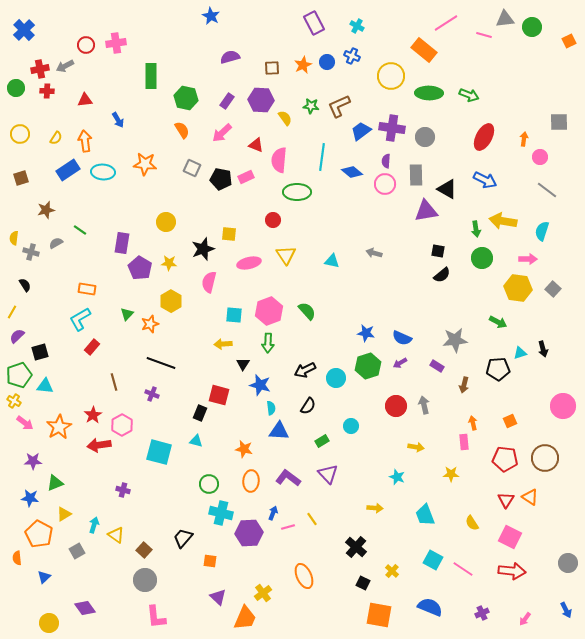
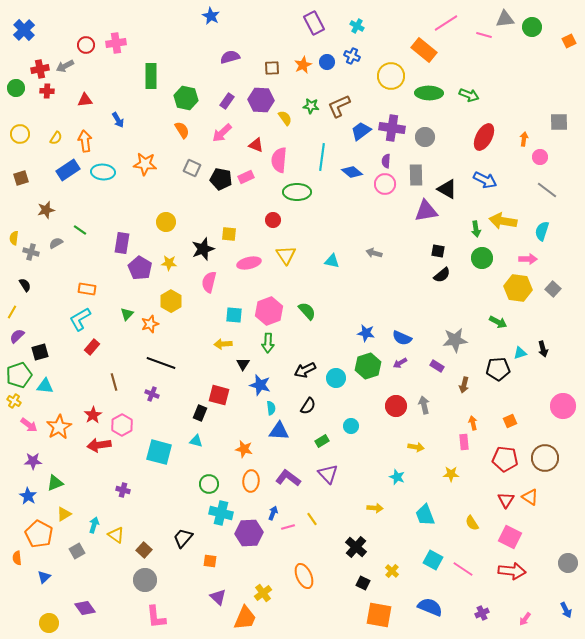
pink arrow at (25, 423): moved 4 px right, 2 px down
blue star at (30, 498): moved 2 px left, 2 px up; rotated 24 degrees clockwise
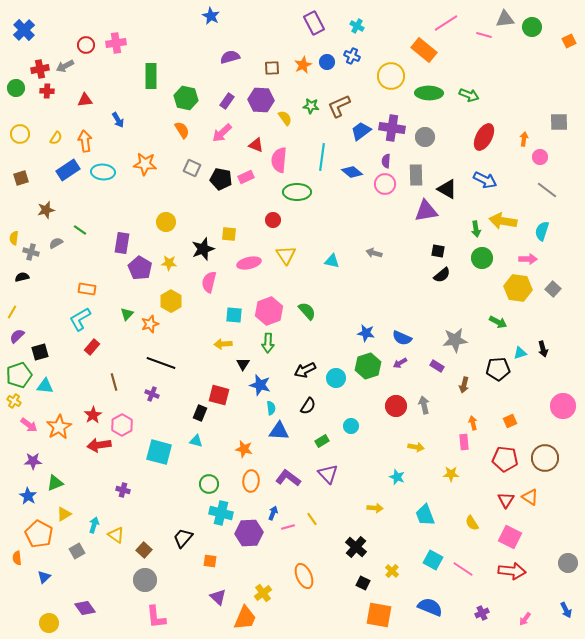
black semicircle at (25, 285): moved 3 px left, 8 px up; rotated 72 degrees counterclockwise
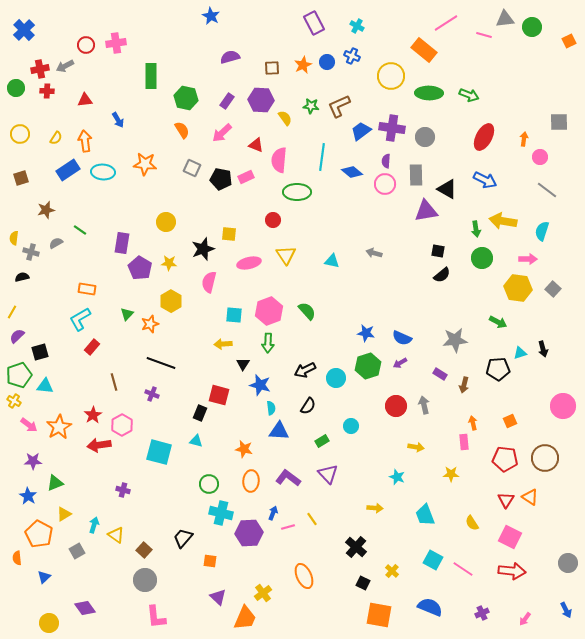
purple rectangle at (437, 366): moved 3 px right, 8 px down
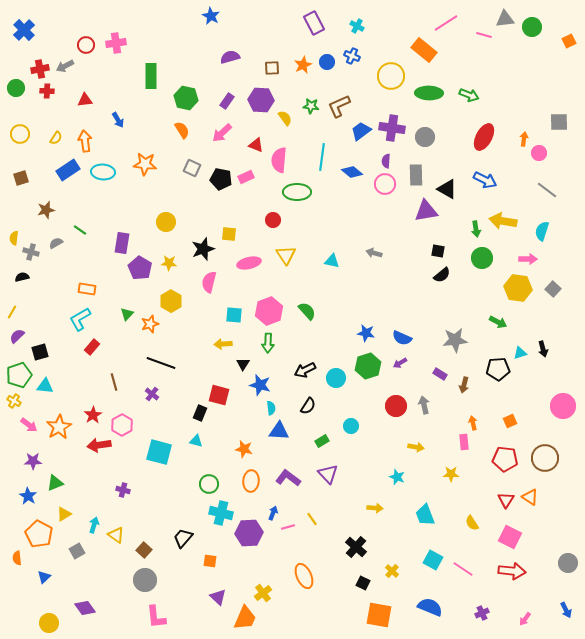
pink circle at (540, 157): moved 1 px left, 4 px up
purple cross at (152, 394): rotated 16 degrees clockwise
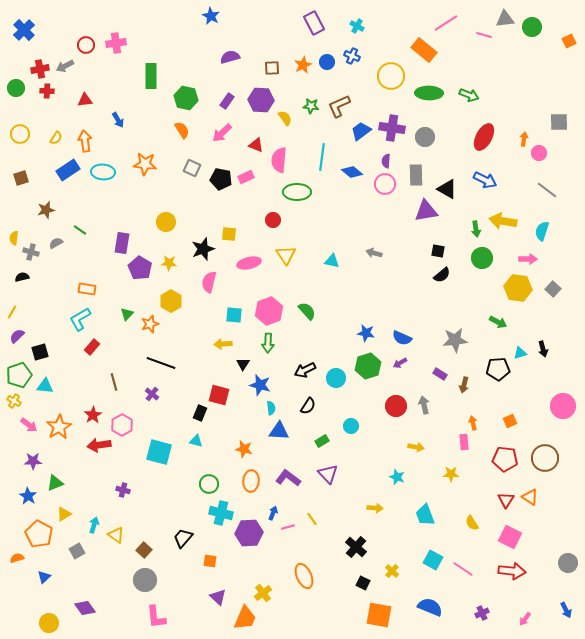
orange semicircle at (17, 558): rotated 80 degrees clockwise
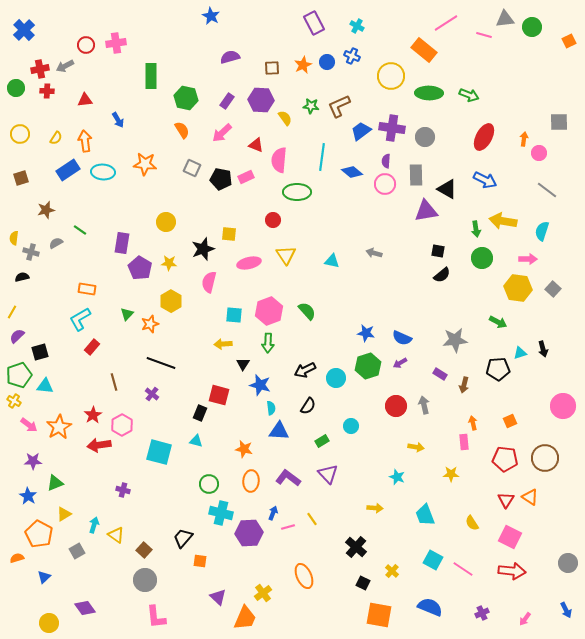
orange square at (210, 561): moved 10 px left
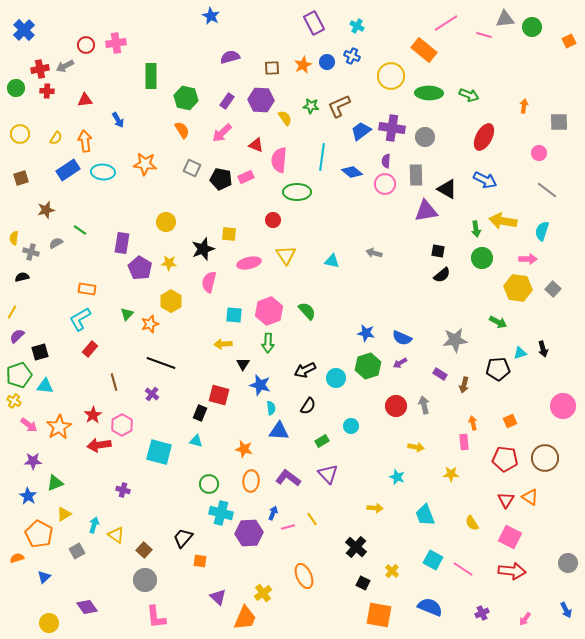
orange arrow at (524, 139): moved 33 px up
red rectangle at (92, 347): moved 2 px left, 2 px down
purple diamond at (85, 608): moved 2 px right, 1 px up
